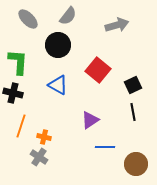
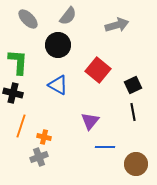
purple triangle: moved 1 px down; rotated 18 degrees counterclockwise
gray cross: rotated 36 degrees clockwise
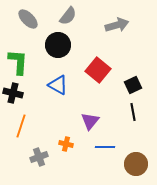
orange cross: moved 22 px right, 7 px down
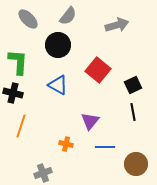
gray cross: moved 4 px right, 16 px down
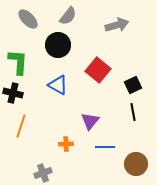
orange cross: rotated 16 degrees counterclockwise
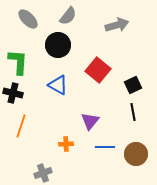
brown circle: moved 10 px up
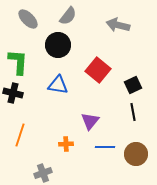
gray arrow: moved 1 px right; rotated 150 degrees counterclockwise
blue triangle: rotated 20 degrees counterclockwise
orange line: moved 1 px left, 9 px down
